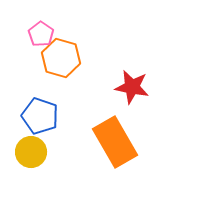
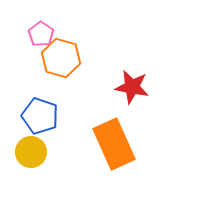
orange rectangle: moved 1 px left, 2 px down; rotated 6 degrees clockwise
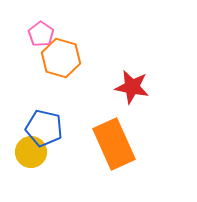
blue pentagon: moved 4 px right, 12 px down; rotated 6 degrees counterclockwise
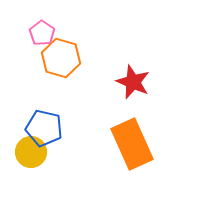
pink pentagon: moved 1 px right, 1 px up
red star: moved 1 px right, 5 px up; rotated 12 degrees clockwise
orange rectangle: moved 18 px right
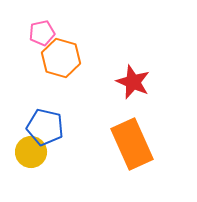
pink pentagon: rotated 25 degrees clockwise
blue pentagon: moved 1 px right, 1 px up
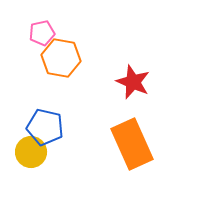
orange hexagon: rotated 6 degrees counterclockwise
